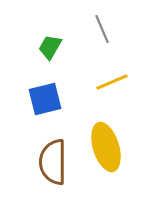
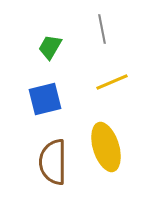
gray line: rotated 12 degrees clockwise
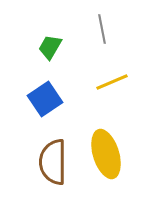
blue square: rotated 20 degrees counterclockwise
yellow ellipse: moved 7 px down
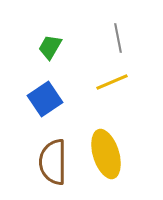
gray line: moved 16 px right, 9 px down
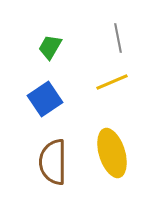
yellow ellipse: moved 6 px right, 1 px up
